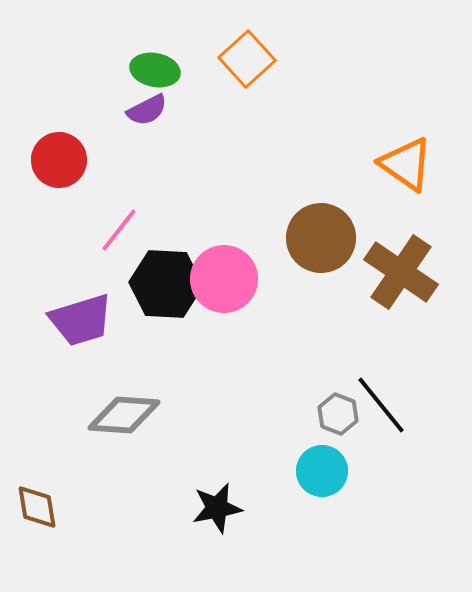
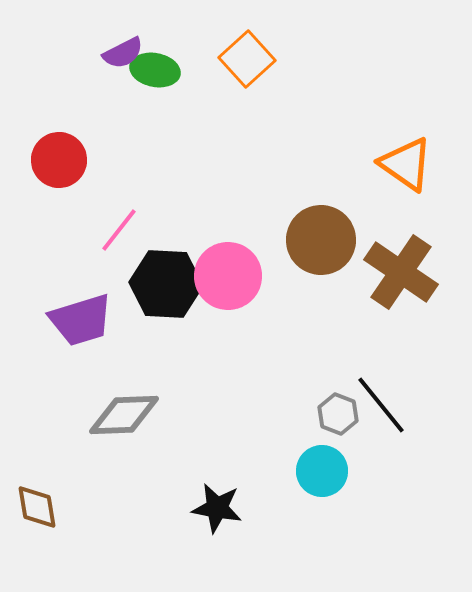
purple semicircle: moved 24 px left, 57 px up
brown circle: moved 2 px down
pink circle: moved 4 px right, 3 px up
gray diamond: rotated 6 degrees counterclockwise
black star: rotated 21 degrees clockwise
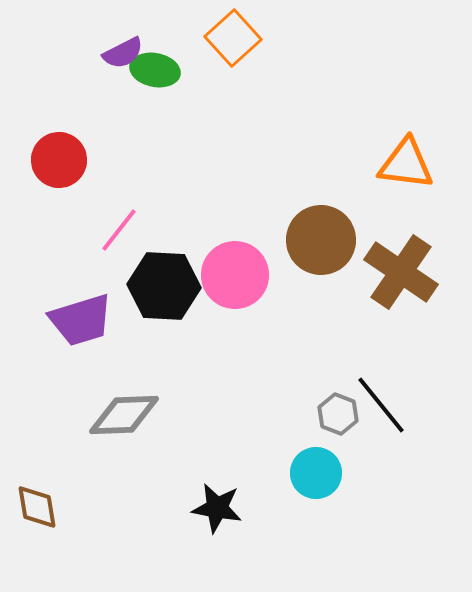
orange square: moved 14 px left, 21 px up
orange triangle: rotated 28 degrees counterclockwise
pink circle: moved 7 px right, 1 px up
black hexagon: moved 2 px left, 2 px down
cyan circle: moved 6 px left, 2 px down
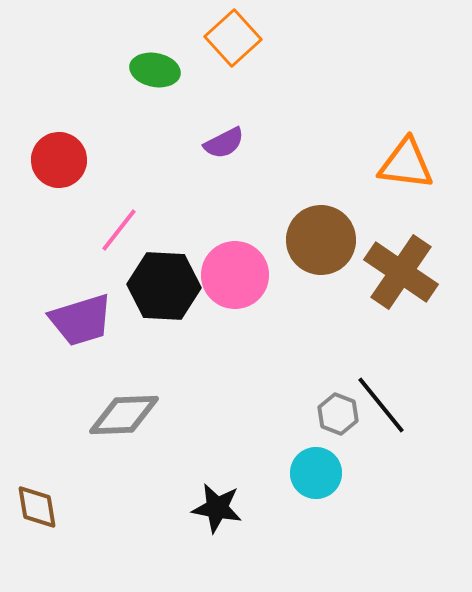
purple semicircle: moved 101 px right, 90 px down
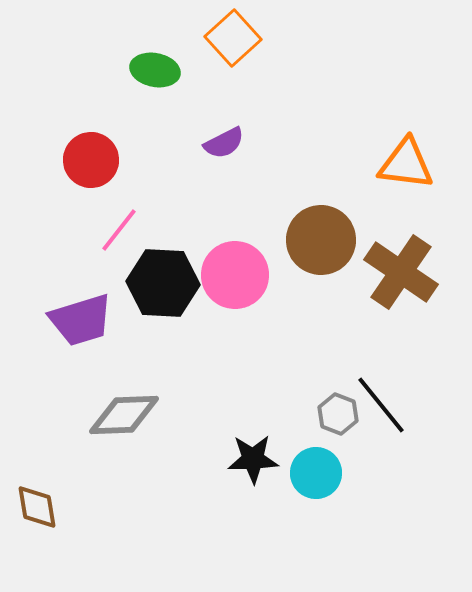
red circle: moved 32 px right
black hexagon: moved 1 px left, 3 px up
black star: moved 36 px right, 49 px up; rotated 12 degrees counterclockwise
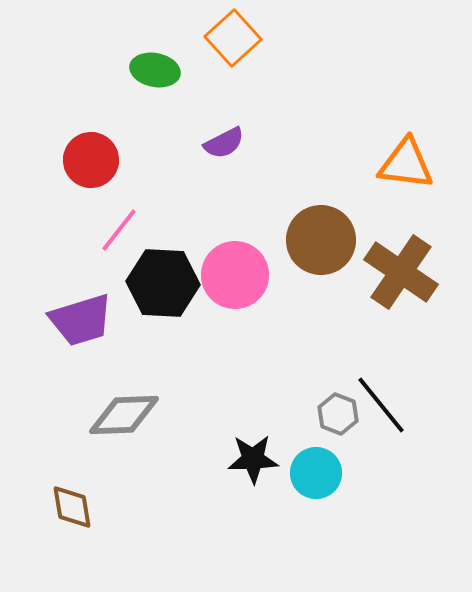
brown diamond: moved 35 px right
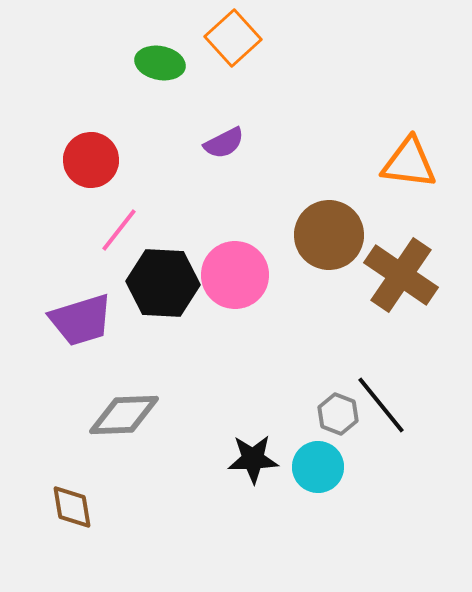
green ellipse: moved 5 px right, 7 px up
orange triangle: moved 3 px right, 1 px up
brown circle: moved 8 px right, 5 px up
brown cross: moved 3 px down
cyan circle: moved 2 px right, 6 px up
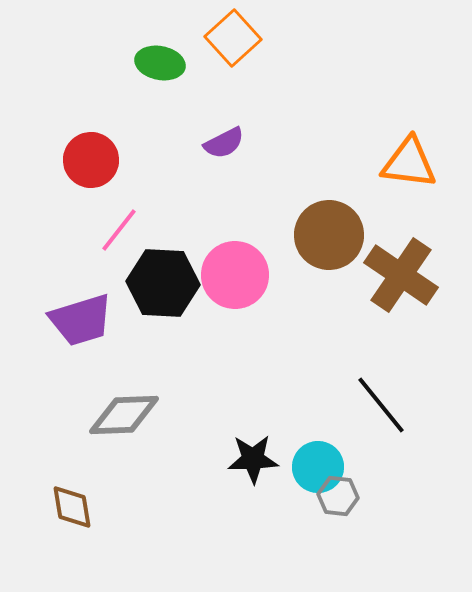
gray hexagon: moved 82 px down; rotated 15 degrees counterclockwise
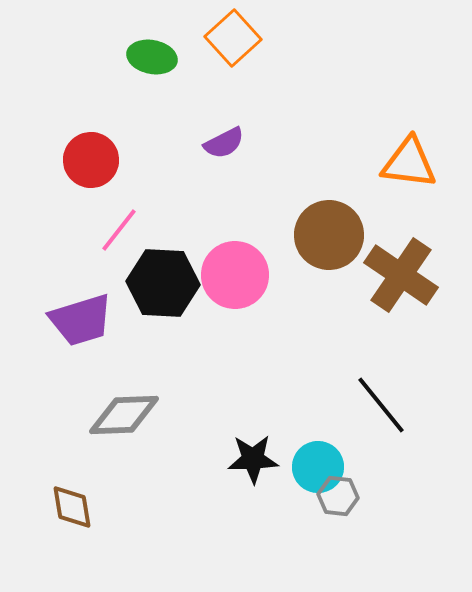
green ellipse: moved 8 px left, 6 px up
